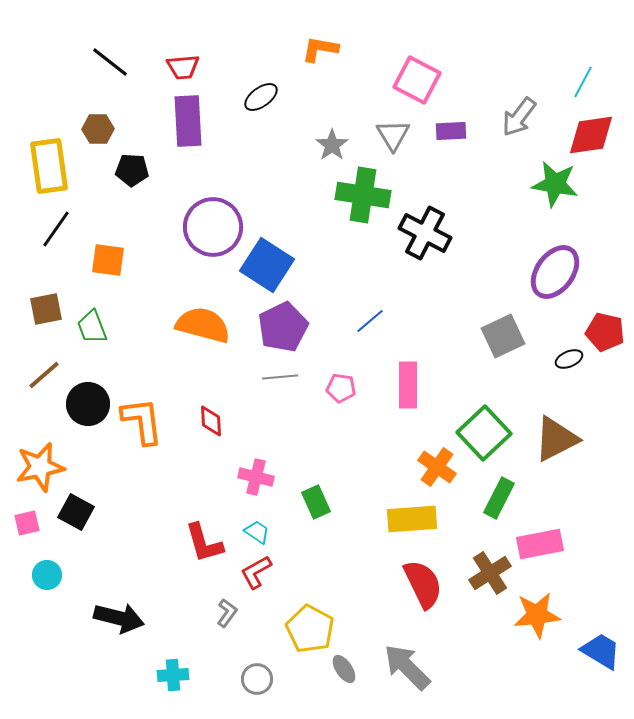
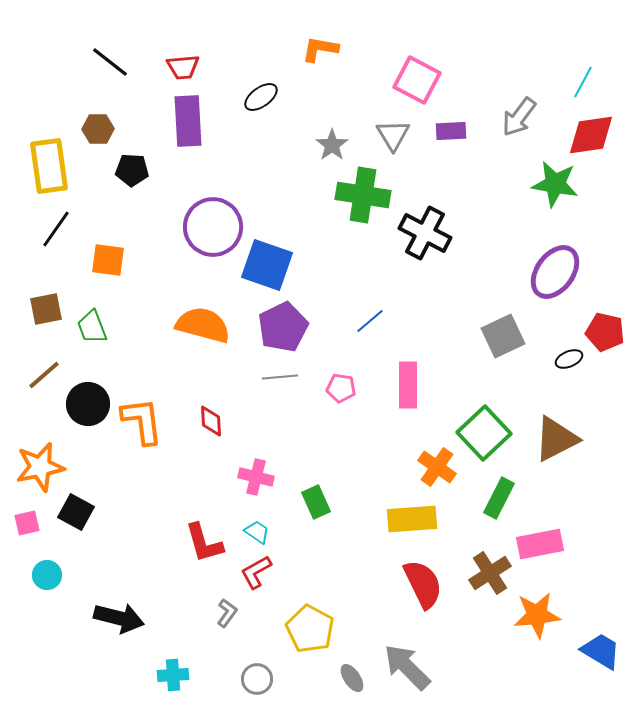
blue square at (267, 265): rotated 14 degrees counterclockwise
gray ellipse at (344, 669): moved 8 px right, 9 px down
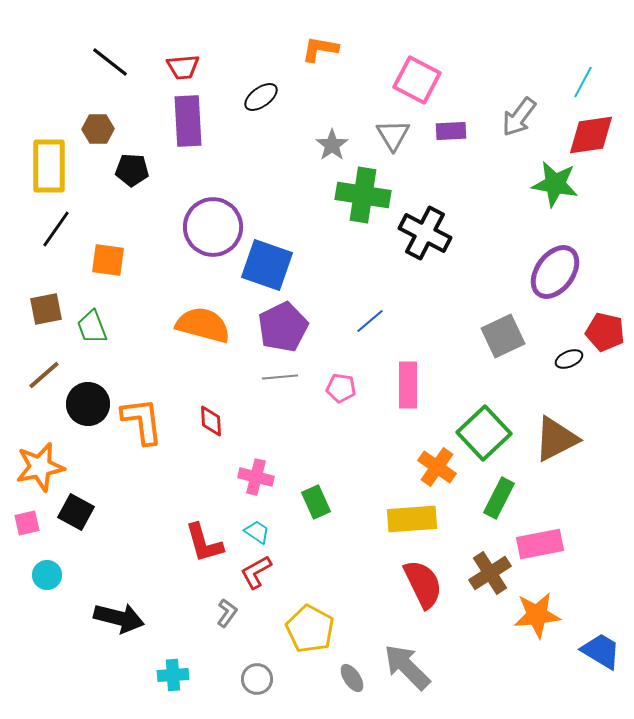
yellow rectangle at (49, 166): rotated 8 degrees clockwise
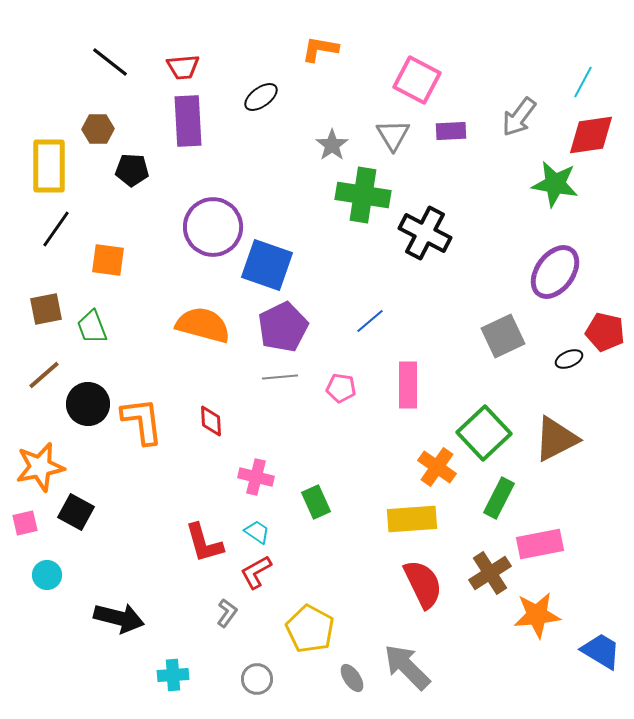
pink square at (27, 523): moved 2 px left
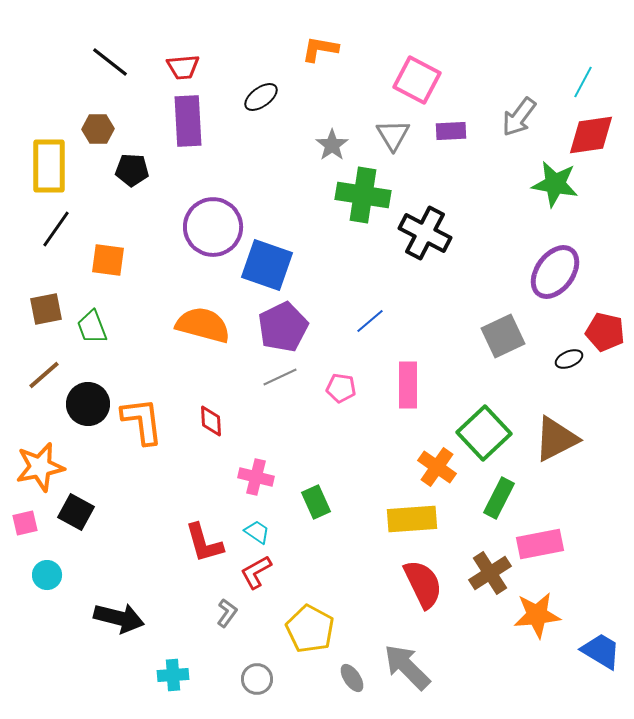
gray line at (280, 377): rotated 20 degrees counterclockwise
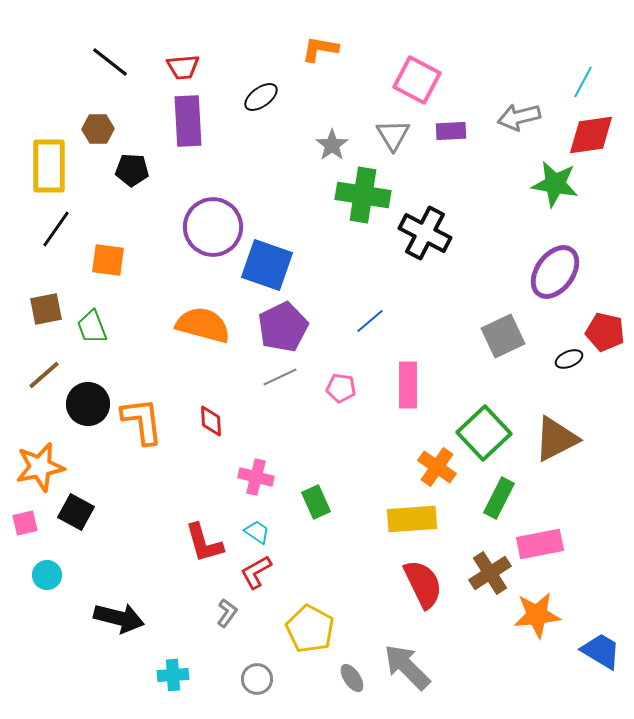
gray arrow at (519, 117): rotated 39 degrees clockwise
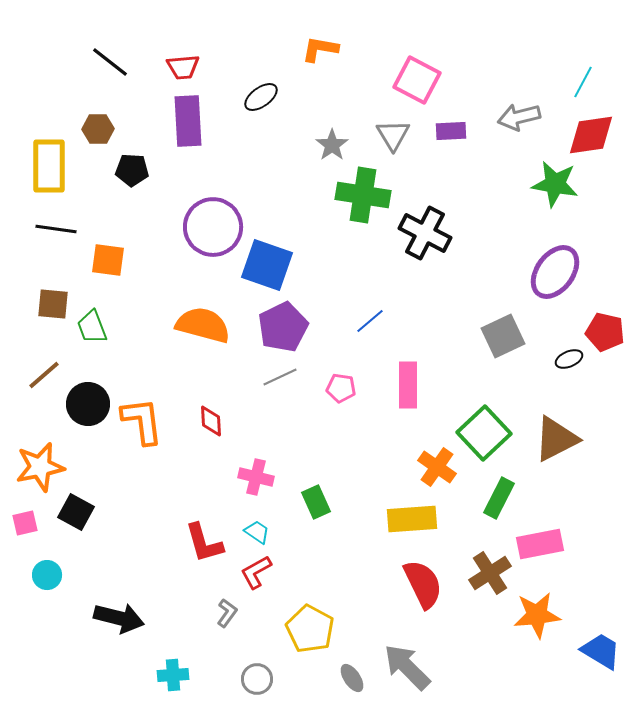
black line at (56, 229): rotated 63 degrees clockwise
brown square at (46, 309): moved 7 px right, 5 px up; rotated 16 degrees clockwise
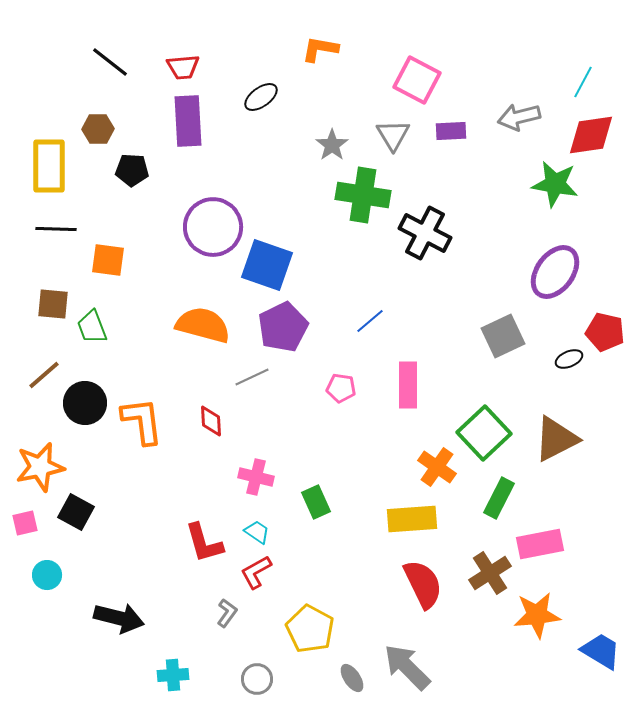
black line at (56, 229): rotated 6 degrees counterclockwise
gray line at (280, 377): moved 28 px left
black circle at (88, 404): moved 3 px left, 1 px up
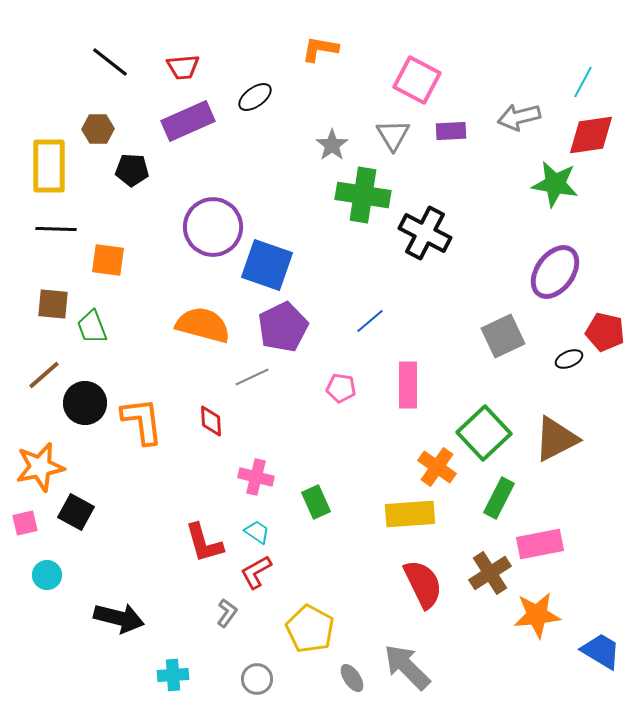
black ellipse at (261, 97): moved 6 px left
purple rectangle at (188, 121): rotated 69 degrees clockwise
yellow rectangle at (412, 519): moved 2 px left, 5 px up
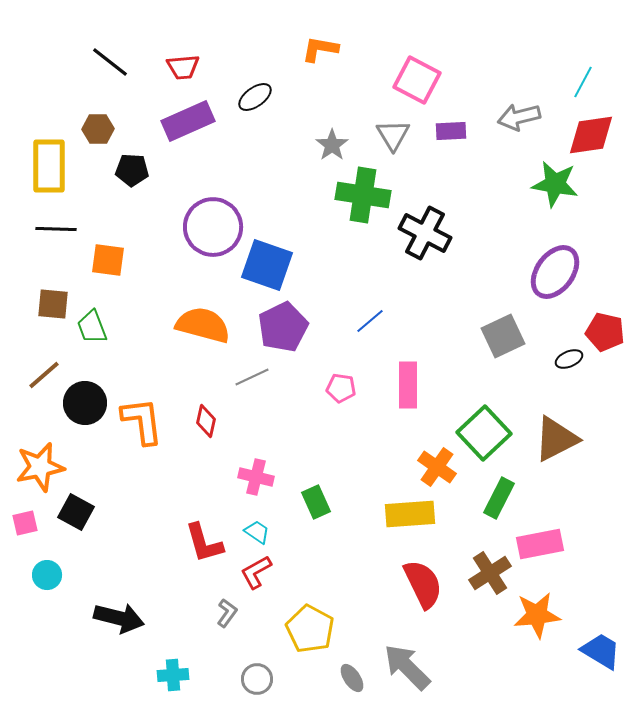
red diamond at (211, 421): moved 5 px left; rotated 16 degrees clockwise
